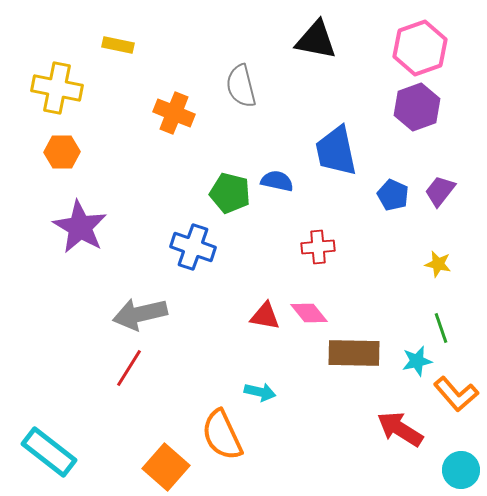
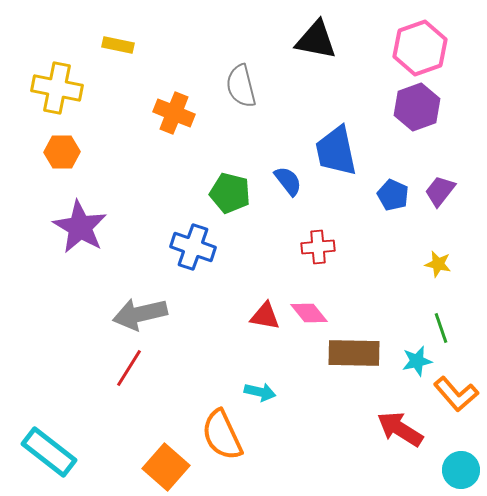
blue semicircle: moved 11 px right; rotated 40 degrees clockwise
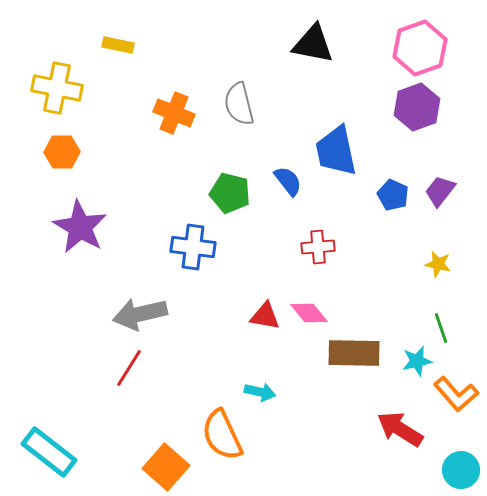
black triangle: moved 3 px left, 4 px down
gray semicircle: moved 2 px left, 18 px down
blue cross: rotated 12 degrees counterclockwise
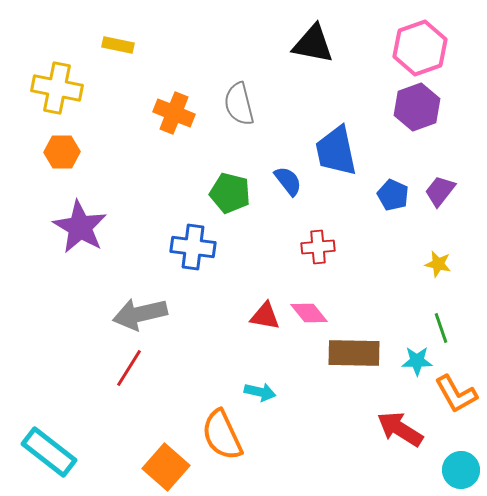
cyan star: rotated 12 degrees clockwise
orange L-shape: rotated 12 degrees clockwise
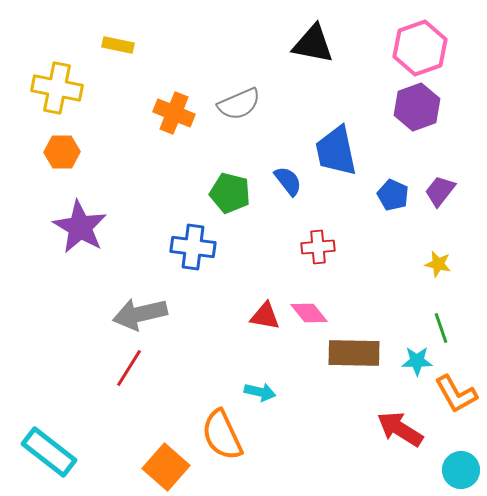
gray semicircle: rotated 99 degrees counterclockwise
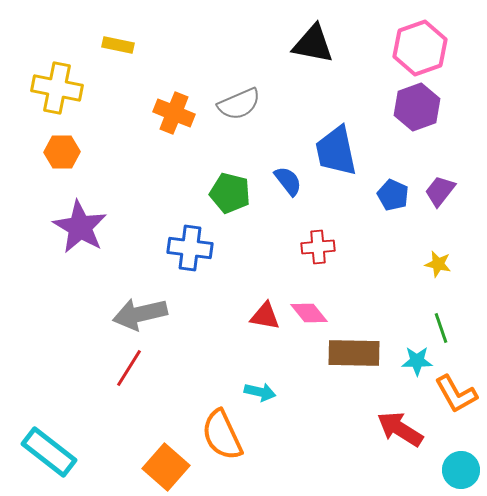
blue cross: moved 3 px left, 1 px down
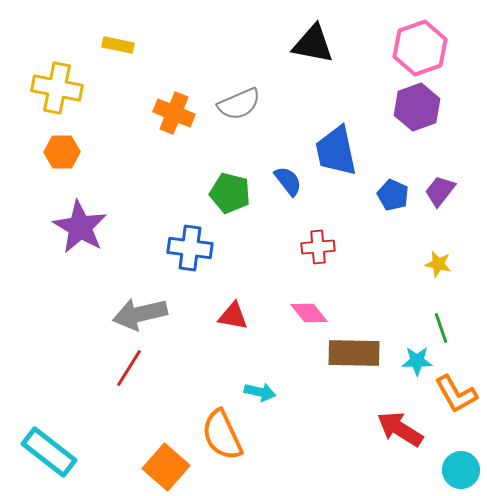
red triangle: moved 32 px left
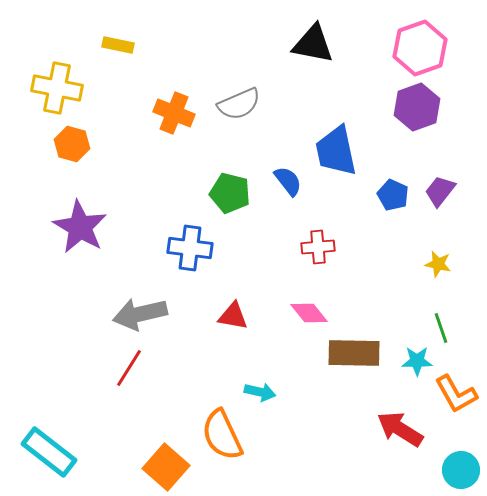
orange hexagon: moved 10 px right, 8 px up; rotated 16 degrees clockwise
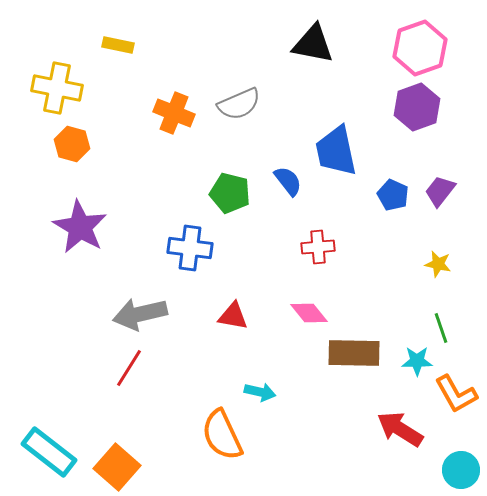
orange square: moved 49 px left
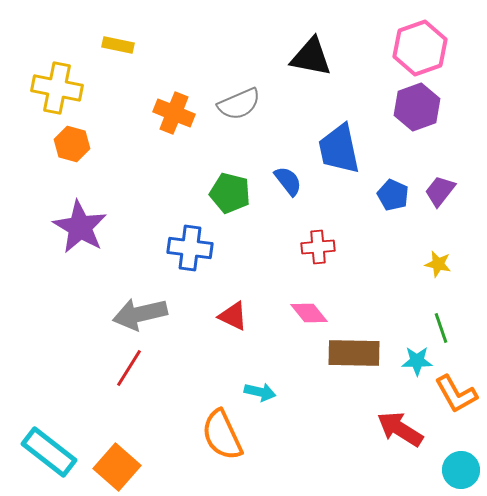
black triangle: moved 2 px left, 13 px down
blue trapezoid: moved 3 px right, 2 px up
red triangle: rotated 16 degrees clockwise
